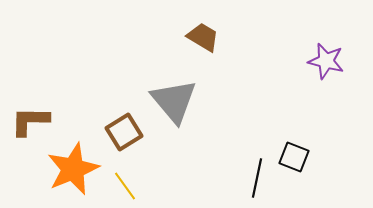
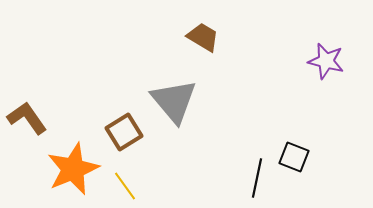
brown L-shape: moved 3 px left, 3 px up; rotated 54 degrees clockwise
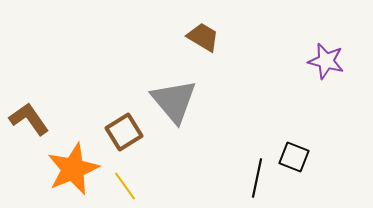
brown L-shape: moved 2 px right, 1 px down
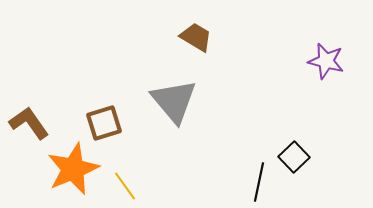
brown trapezoid: moved 7 px left
brown L-shape: moved 4 px down
brown square: moved 20 px left, 9 px up; rotated 15 degrees clockwise
black square: rotated 24 degrees clockwise
black line: moved 2 px right, 4 px down
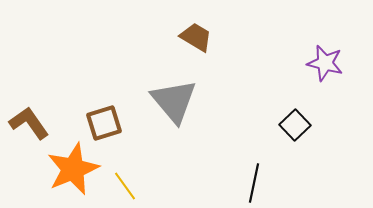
purple star: moved 1 px left, 2 px down
black square: moved 1 px right, 32 px up
black line: moved 5 px left, 1 px down
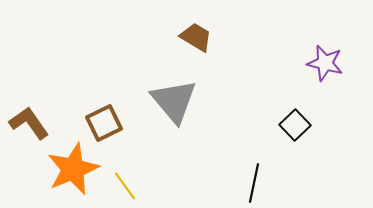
brown square: rotated 9 degrees counterclockwise
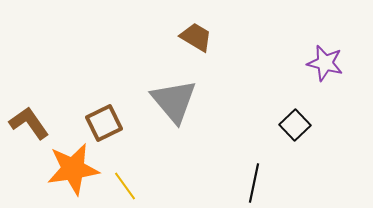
orange star: rotated 14 degrees clockwise
